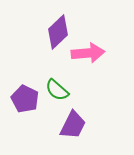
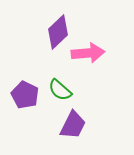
green semicircle: moved 3 px right
purple pentagon: moved 4 px up
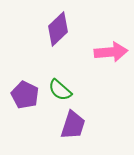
purple diamond: moved 3 px up
pink arrow: moved 23 px right, 1 px up
purple trapezoid: rotated 8 degrees counterclockwise
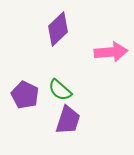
purple trapezoid: moved 5 px left, 5 px up
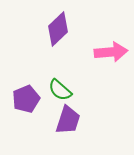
purple pentagon: moved 1 px right, 4 px down; rotated 24 degrees clockwise
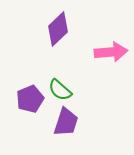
purple pentagon: moved 4 px right
purple trapezoid: moved 2 px left, 2 px down
